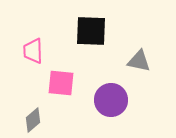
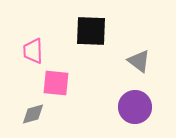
gray triangle: rotated 25 degrees clockwise
pink square: moved 5 px left
purple circle: moved 24 px right, 7 px down
gray diamond: moved 6 px up; rotated 25 degrees clockwise
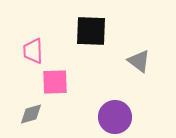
pink square: moved 1 px left, 1 px up; rotated 8 degrees counterclockwise
purple circle: moved 20 px left, 10 px down
gray diamond: moved 2 px left
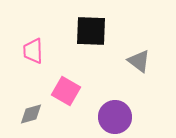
pink square: moved 11 px right, 9 px down; rotated 32 degrees clockwise
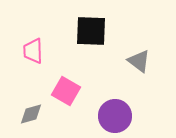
purple circle: moved 1 px up
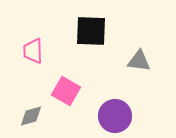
gray triangle: rotated 30 degrees counterclockwise
gray diamond: moved 2 px down
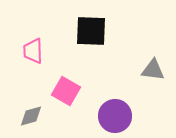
gray triangle: moved 14 px right, 9 px down
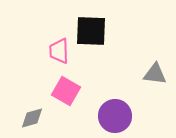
pink trapezoid: moved 26 px right
gray triangle: moved 2 px right, 4 px down
gray diamond: moved 1 px right, 2 px down
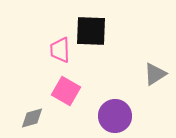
pink trapezoid: moved 1 px right, 1 px up
gray triangle: rotated 40 degrees counterclockwise
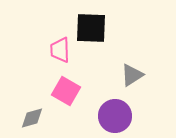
black square: moved 3 px up
gray triangle: moved 23 px left, 1 px down
